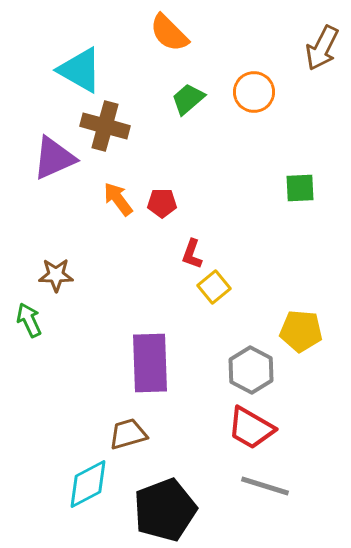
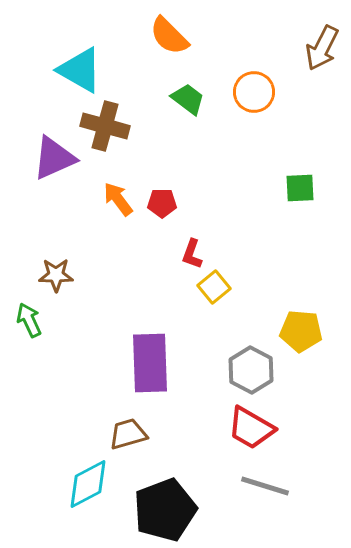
orange semicircle: moved 3 px down
green trapezoid: rotated 78 degrees clockwise
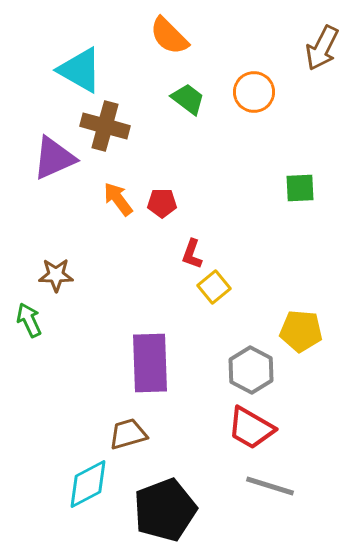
gray line: moved 5 px right
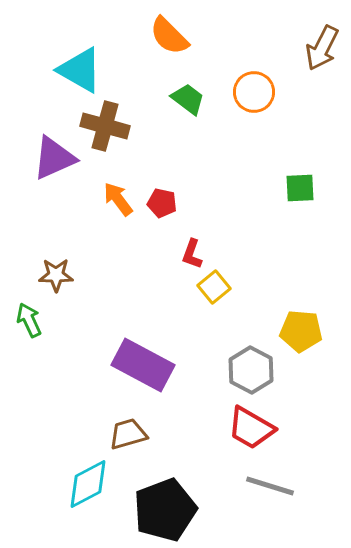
red pentagon: rotated 12 degrees clockwise
purple rectangle: moved 7 px left, 2 px down; rotated 60 degrees counterclockwise
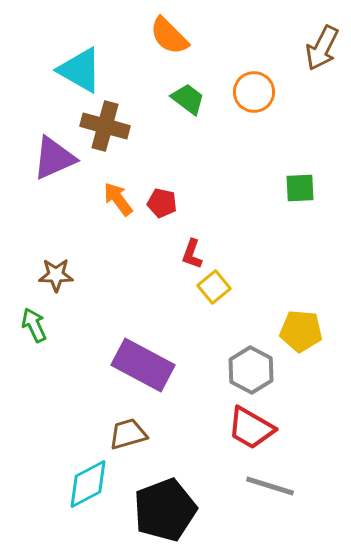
green arrow: moved 5 px right, 5 px down
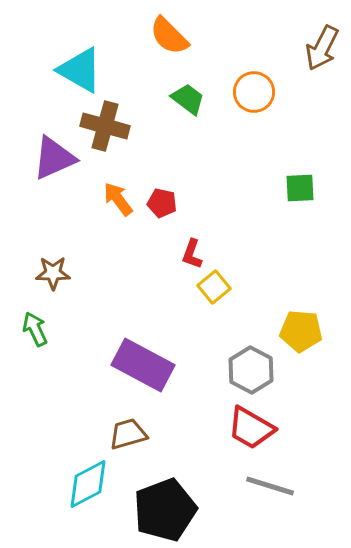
brown star: moved 3 px left, 2 px up
green arrow: moved 1 px right, 4 px down
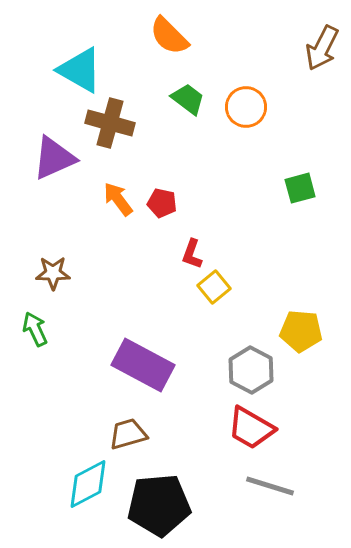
orange circle: moved 8 px left, 15 px down
brown cross: moved 5 px right, 3 px up
green square: rotated 12 degrees counterclockwise
black pentagon: moved 6 px left, 5 px up; rotated 16 degrees clockwise
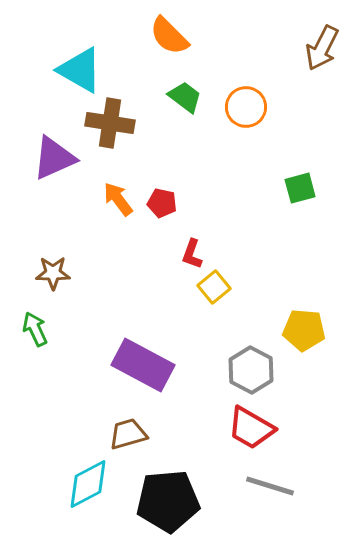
green trapezoid: moved 3 px left, 2 px up
brown cross: rotated 6 degrees counterclockwise
yellow pentagon: moved 3 px right, 1 px up
black pentagon: moved 9 px right, 4 px up
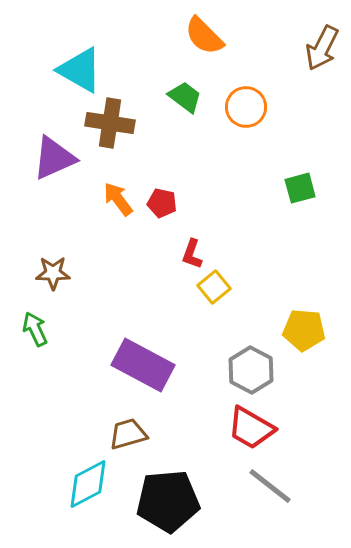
orange semicircle: moved 35 px right
gray line: rotated 21 degrees clockwise
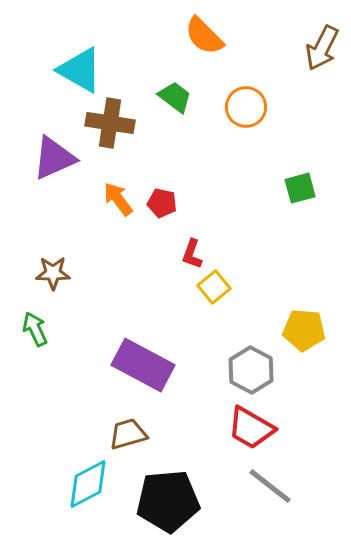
green trapezoid: moved 10 px left
